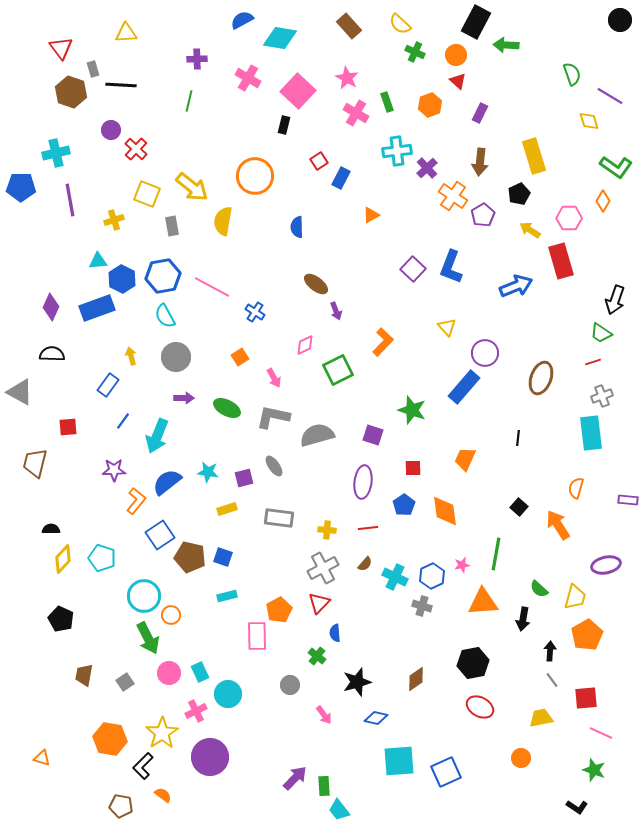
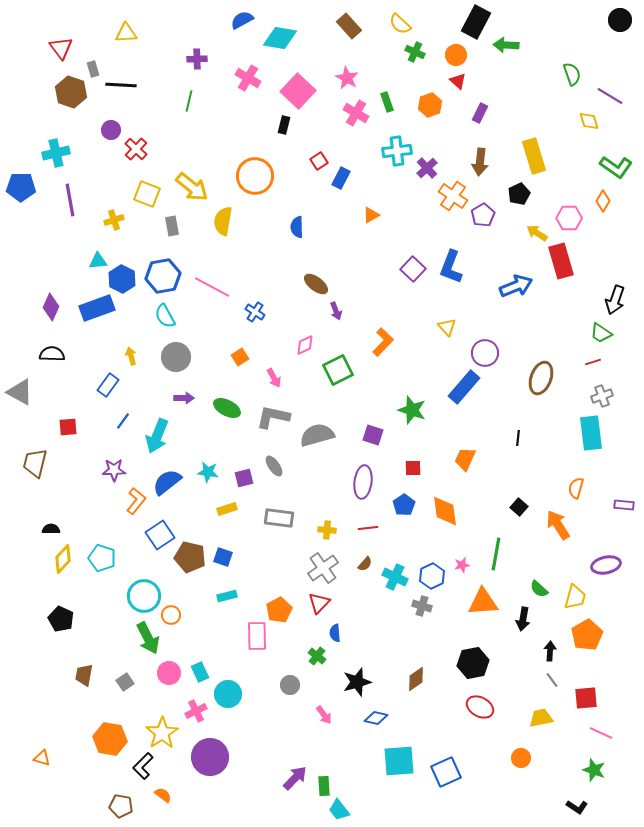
yellow arrow at (530, 230): moved 7 px right, 3 px down
purple rectangle at (628, 500): moved 4 px left, 5 px down
gray cross at (323, 568): rotated 8 degrees counterclockwise
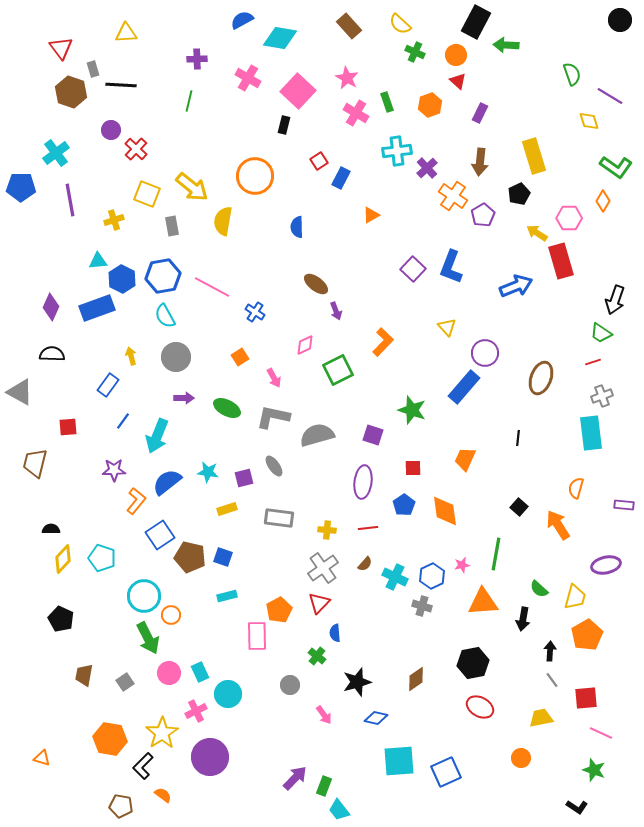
cyan cross at (56, 153): rotated 24 degrees counterclockwise
green rectangle at (324, 786): rotated 24 degrees clockwise
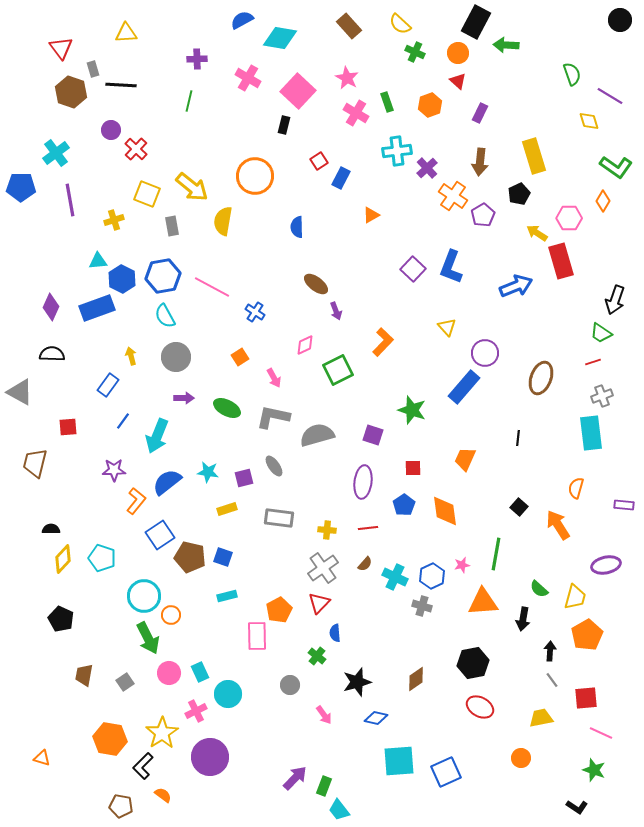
orange circle at (456, 55): moved 2 px right, 2 px up
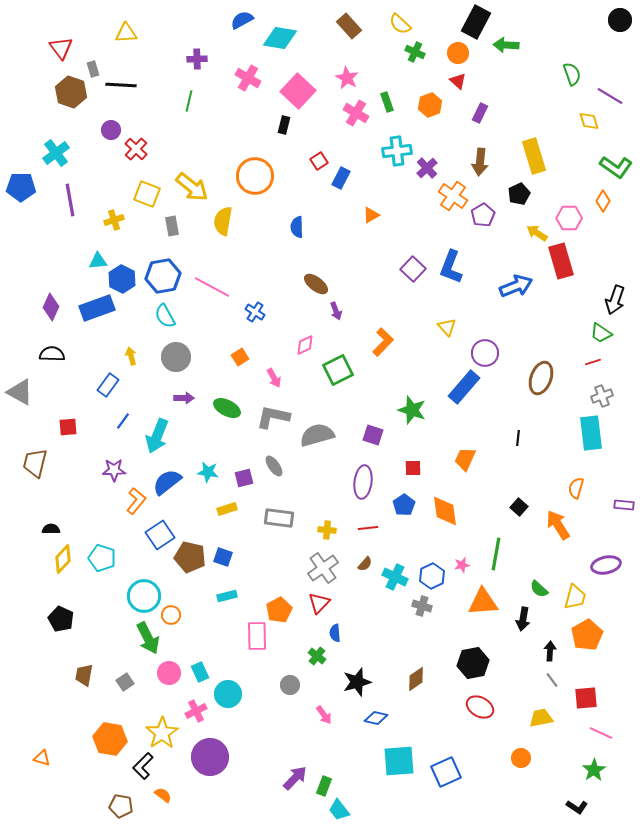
green star at (594, 770): rotated 20 degrees clockwise
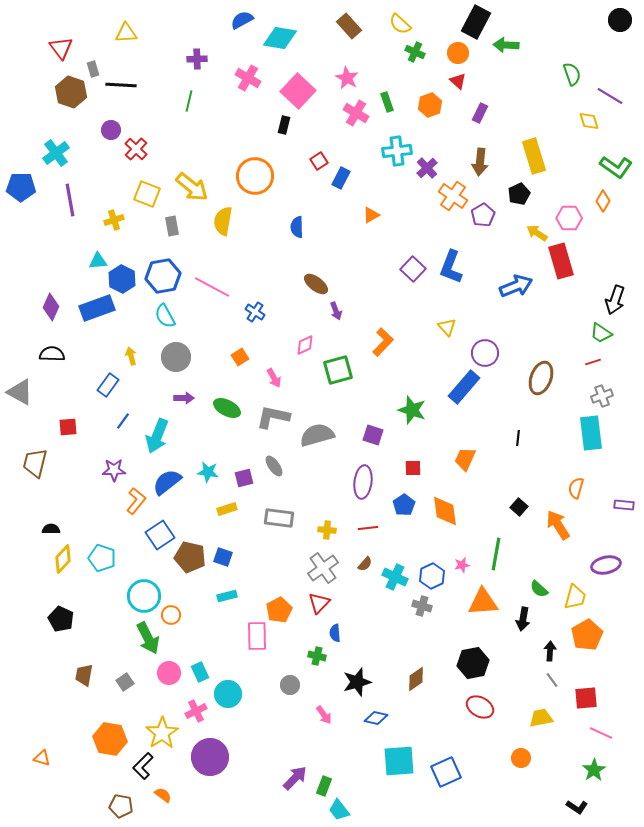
green square at (338, 370): rotated 12 degrees clockwise
green cross at (317, 656): rotated 24 degrees counterclockwise
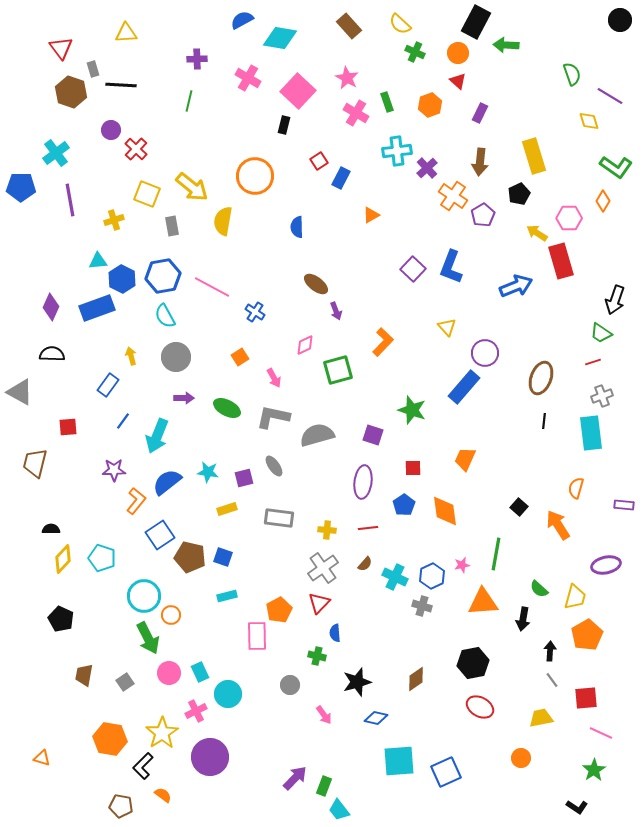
black line at (518, 438): moved 26 px right, 17 px up
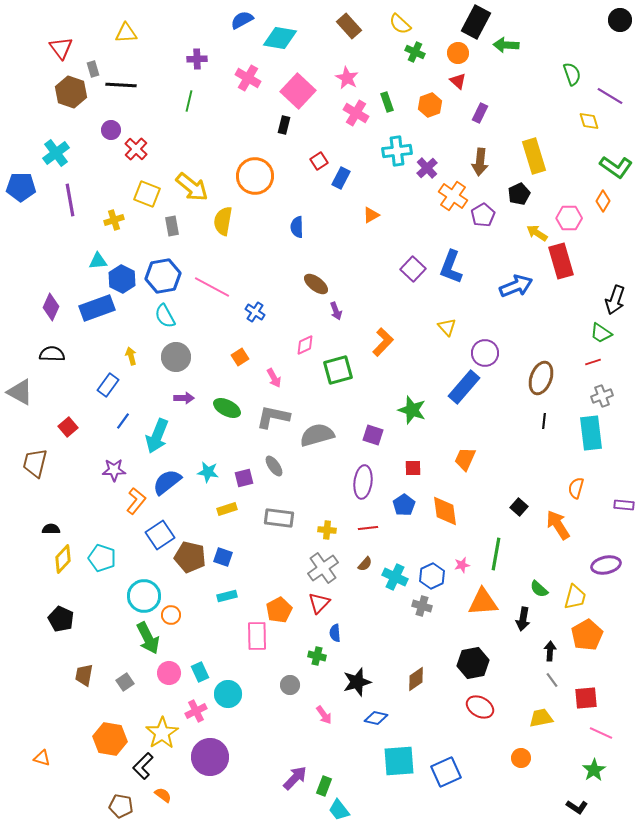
red square at (68, 427): rotated 36 degrees counterclockwise
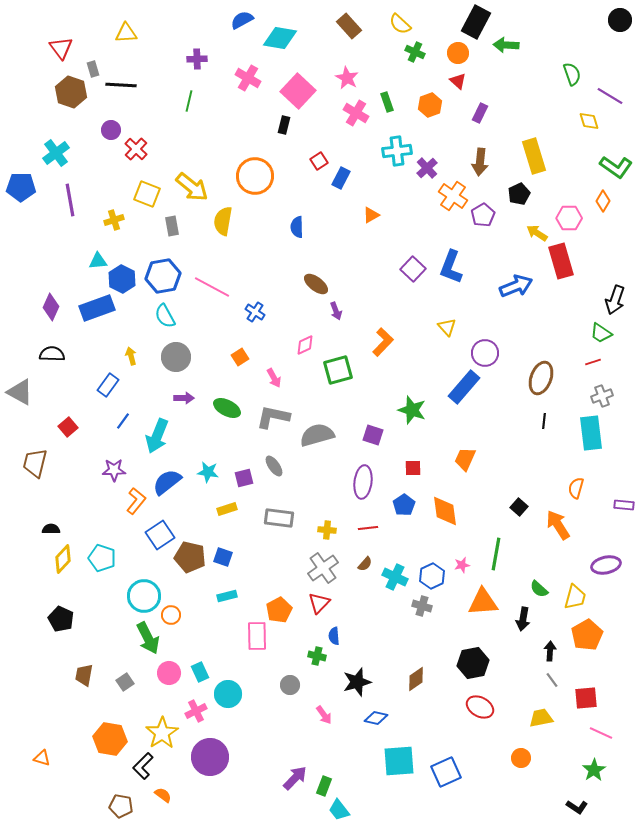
blue semicircle at (335, 633): moved 1 px left, 3 px down
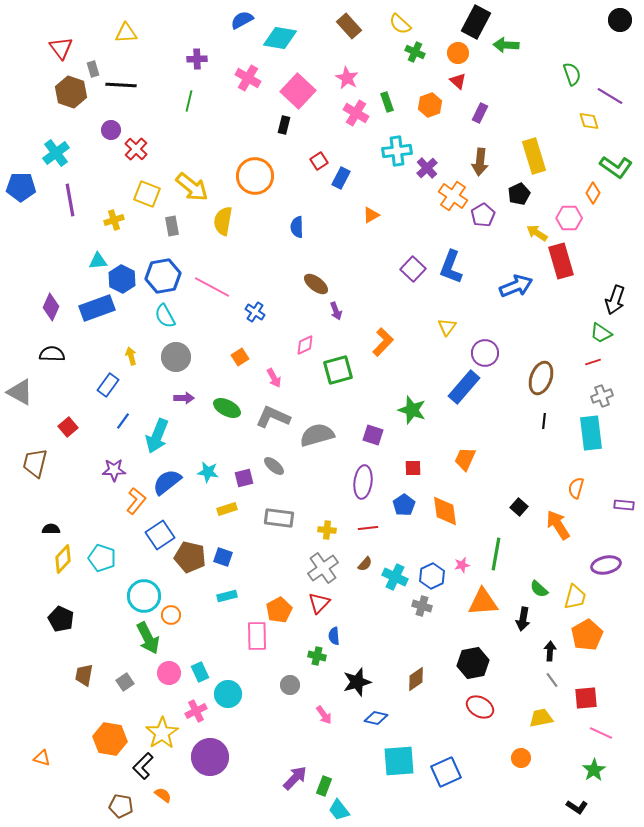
orange diamond at (603, 201): moved 10 px left, 8 px up
yellow triangle at (447, 327): rotated 18 degrees clockwise
gray L-shape at (273, 417): rotated 12 degrees clockwise
gray ellipse at (274, 466): rotated 15 degrees counterclockwise
